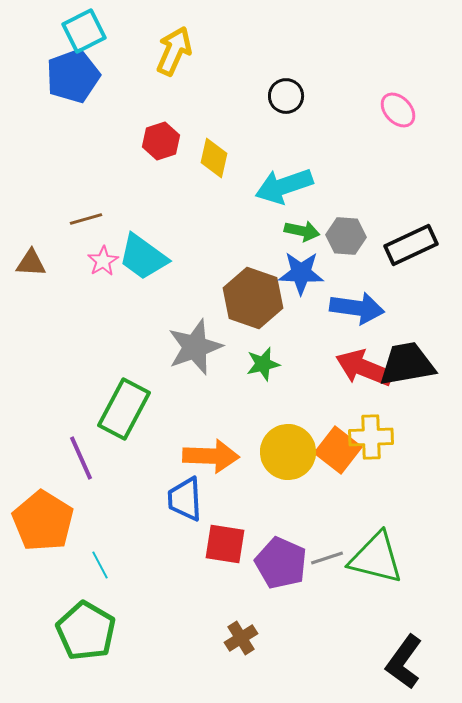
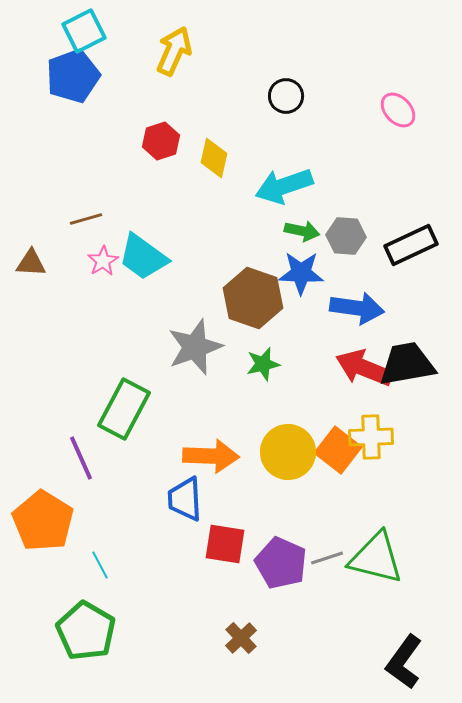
brown cross: rotated 12 degrees counterclockwise
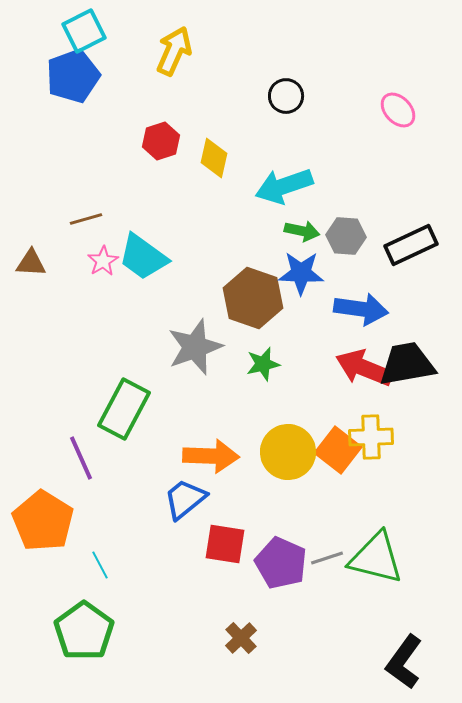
blue arrow: moved 4 px right, 1 px down
blue trapezoid: rotated 54 degrees clockwise
green pentagon: moved 2 px left; rotated 6 degrees clockwise
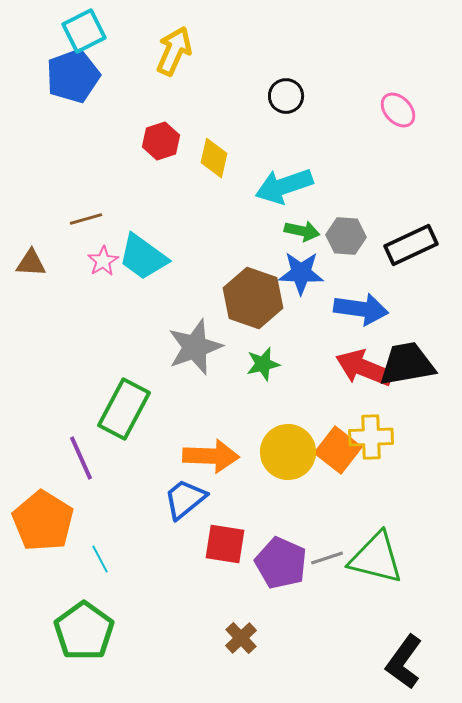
cyan line: moved 6 px up
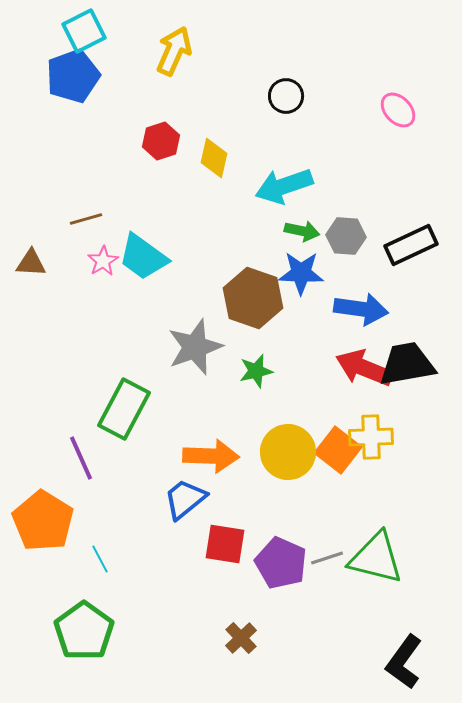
green star: moved 7 px left, 7 px down
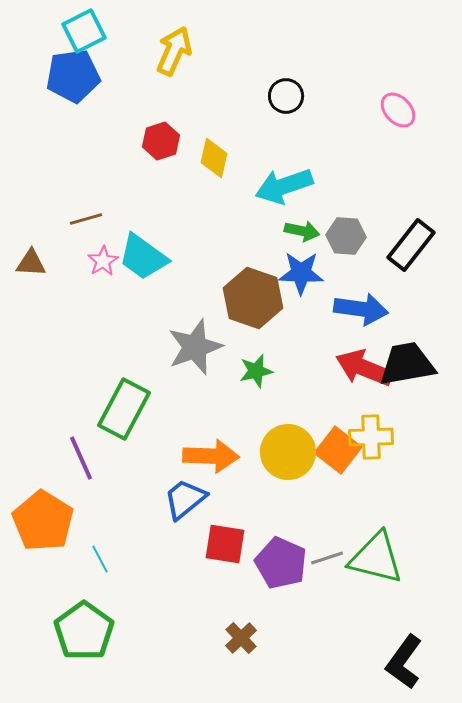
blue pentagon: rotated 12 degrees clockwise
black rectangle: rotated 27 degrees counterclockwise
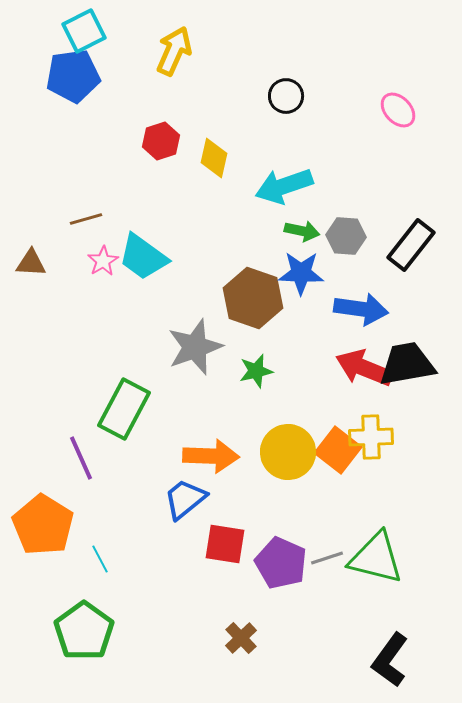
orange pentagon: moved 4 px down
black L-shape: moved 14 px left, 2 px up
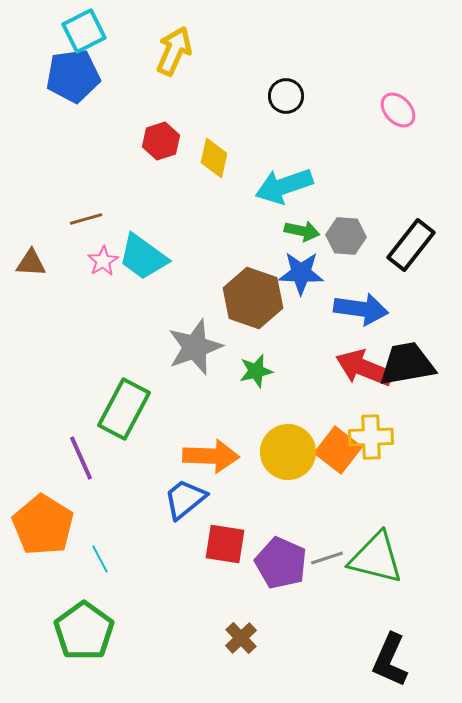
black L-shape: rotated 12 degrees counterclockwise
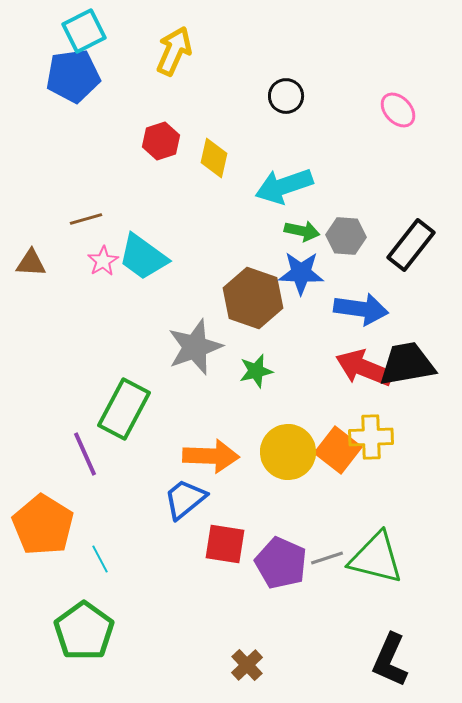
purple line: moved 4 px right, 4 px up
brown cross: moved 6 px right, 27 px down
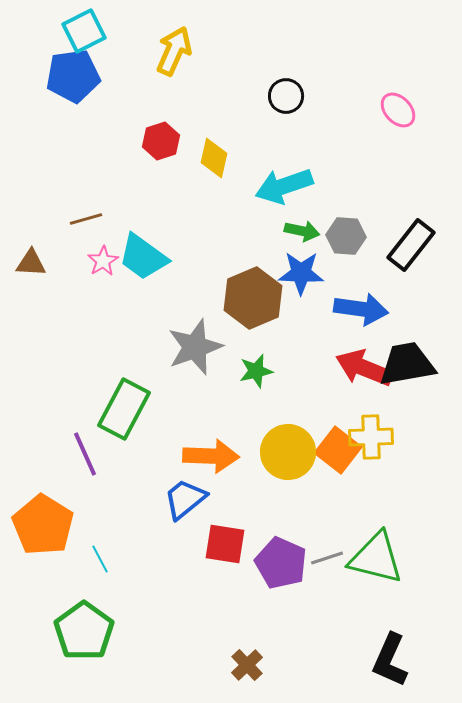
brown hexagon: rotated 18 degrees clockwise
